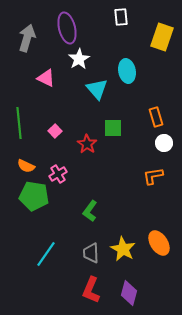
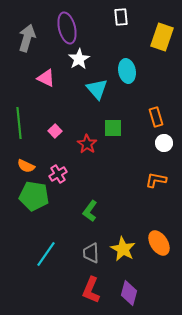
orange L-shape: moved 3 px right, 4 px down; rotated 20 degrees clockwise
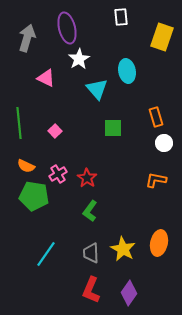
red star: moved 34 px down
orange ellipse: rotated 45 degrees clockwise
purple diamond: rotated 20 degrees clockwise
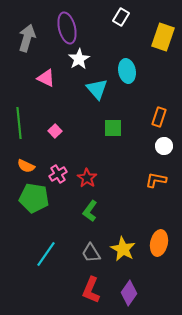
white rectangle: rotated 36 degrees clockwise
yellow rectangle: moved 1 px right
orange rectangle: moved 3 px right; rotated 36 degrees clockwise
white circle: moved 3 px down
green pentagon: moved 2 px down
gray trapezoid: rotated 30 degrees counterclockwise
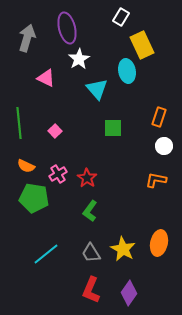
yellow rectangle: moved 21 px left, 8 px down; rotated 44 degrees counterclockwise
cyan line: rotated 16 degrees clockwise
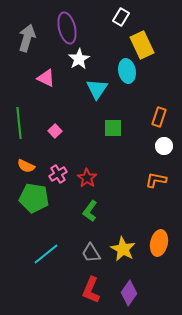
cyan triangle: rotated 15 degrees clockwise
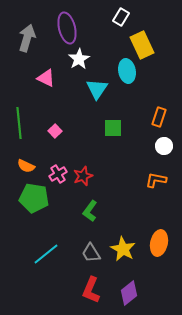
red star: moved 4 px left, 2 px up; rotated 18 degrees clockwise
purple diamond: rotated 15 degrees clockwise
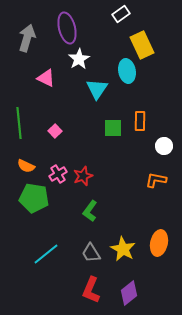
white rectangle: moved 3 px up; rotated 24 degrees clockwise
orange rectangle: moved 19 px left, 4 px down; rotated 18 degrees counterclockwise
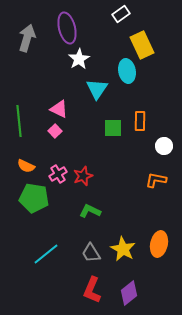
pink triangle: moved 13 px right, 31 px down
green line: moved 2 px up
green L-shape: rotated 80 degrees clockwise
orange ellipse: moved 1 px down
red L-shape: moved 1 px right
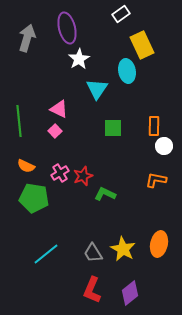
orange rectangle: moved 14 px right, 5 px down
pink cross: moved 2 px right, 1 px up
green L-shape: moved 15 px right, 17 px up
gray trapezoid: moved 2 px right
purple diamond: moved 1 px right
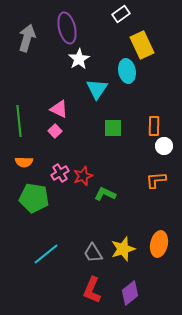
orange semicircle: moved 2 px left, 4 px up; rotated 24 degrees counterclockwise
orange L-shape: rotated 15 degrees counterclockwise
yellow star: rotated 25 degrees clockwise
